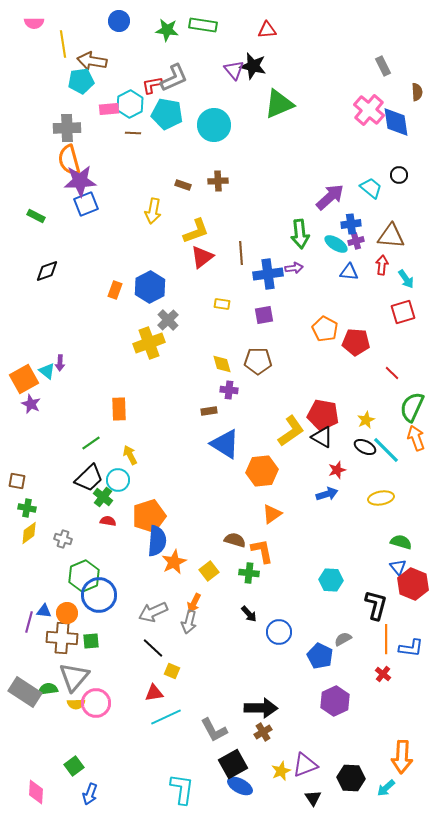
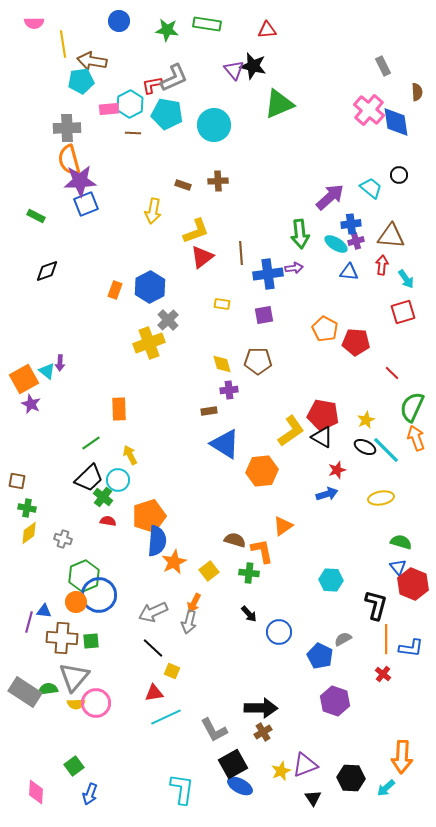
green rectangle at (203, 25): moved 4 px right, 1 px up
purple cross at (229, 390): rotated 12 degrees counterclockwise
orange triangle at (272, 514): moved 11 px right, 12 px down
orange circle at (67, 613): moved 9 px right, 11 px up
purple hexagon at (335, 701): rotated 16 degrees counterclockwise
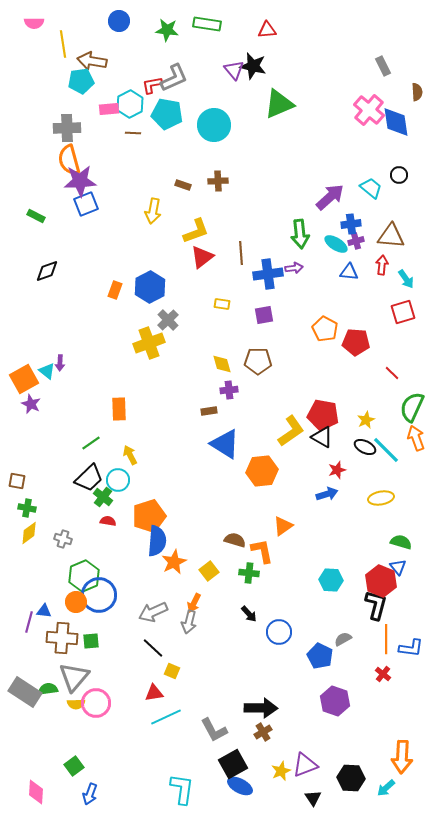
red hexagon at (413, 584): moved 32 px left, 3 px up
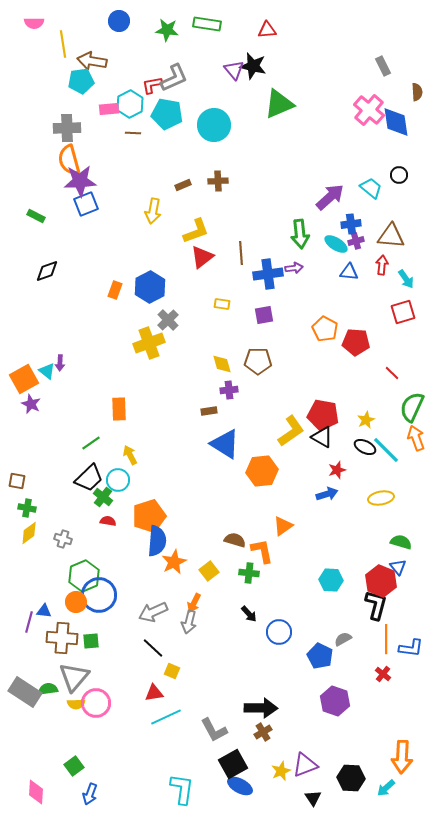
brown rectangle at (183, 185): rotated 42 degrees counterclockwise
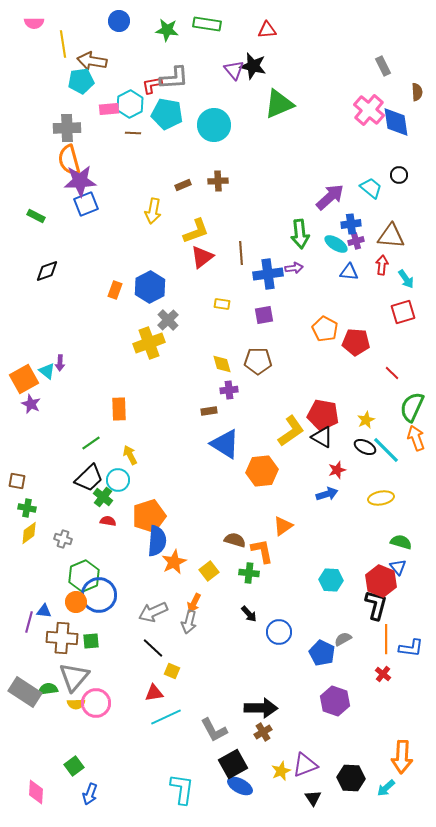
gray L-shape at (174, 78): rotated 20 degrees clockwise
blue pentagon at (320, 656): moved 2 px right, 3 px up
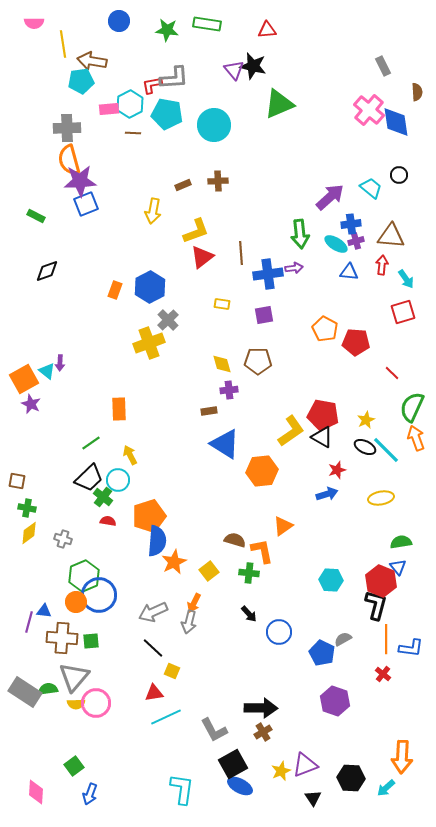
green semicircle at (401, 542): rotated 25 degrees counterclockwise
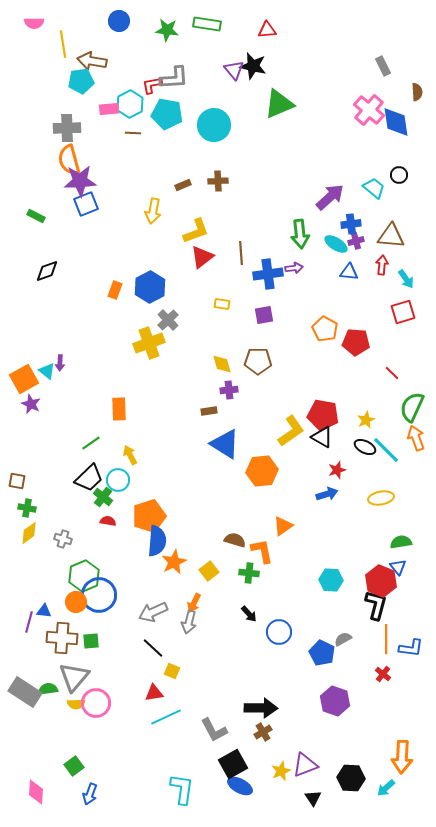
cyan trapezoid at (371, 188): moved 3 px right
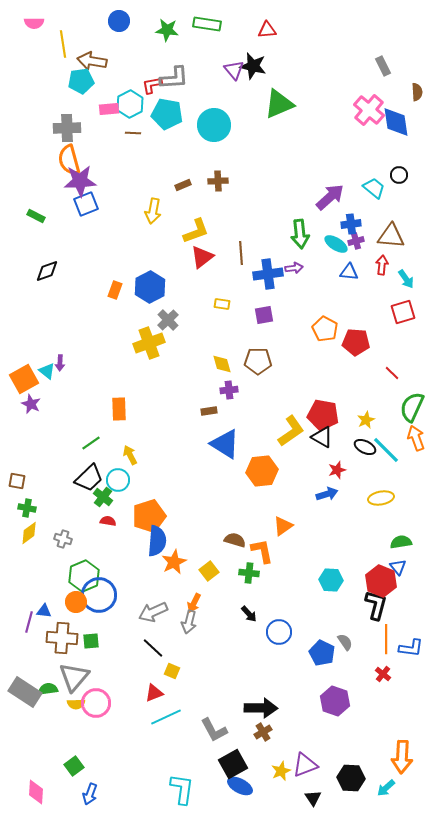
gray semicircle at (343, 639): moved 2 px right, 3 px down; rotated 84 degrees clockwise
red triangle at (154, 693): rotated 12 degrees counterclockwise
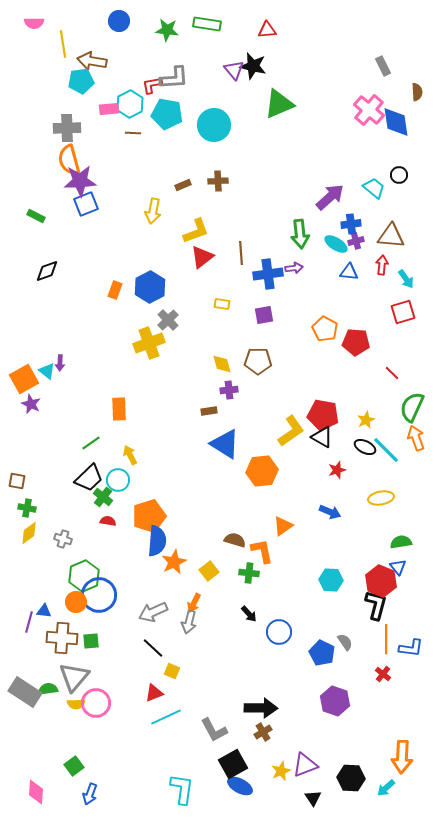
blue arrow at (327, 494): moved 3 px right, 18 px down; rotated 40 degrees clockwise
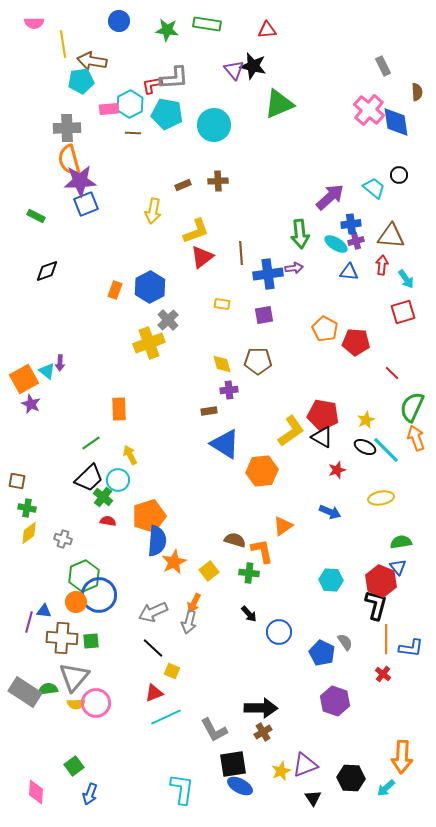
black square at (233, 764): rotated 20 degrees clockwise
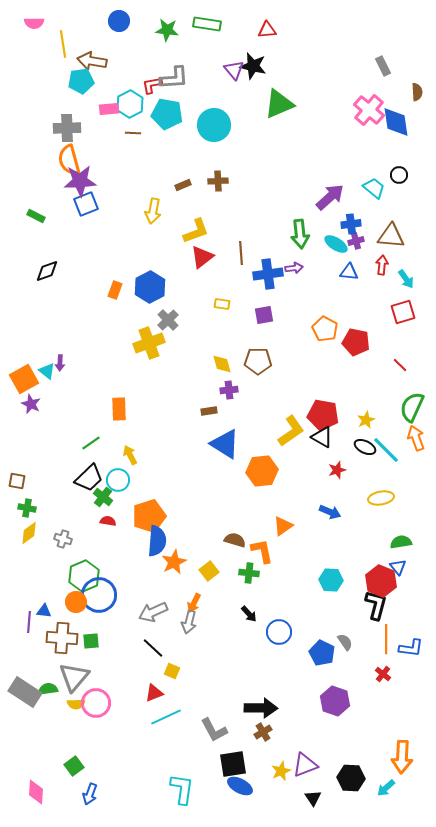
red pentagon at (356, 342): rotated 8 degrees clockwise
red line at (392, 373): moved 8 px right, 8 px up
purple line at (29, 622): rotated 10 degrees counterclockwise
